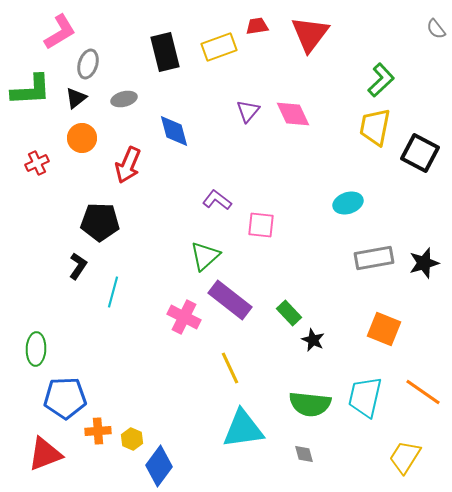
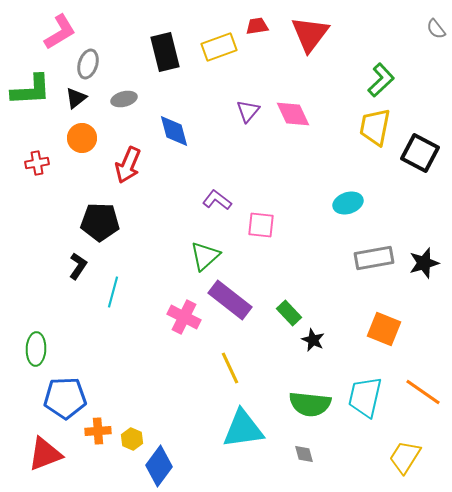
red cross at (37, 163): rotated 15 degrees clockwise
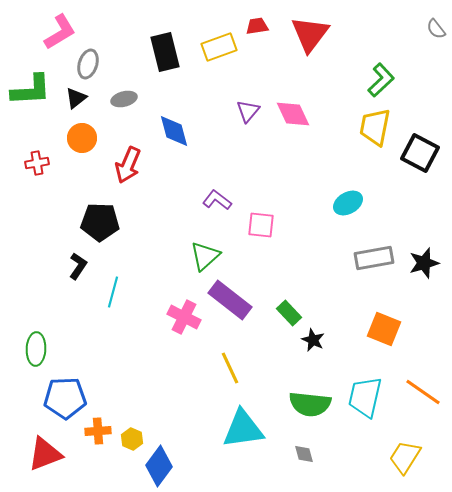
cyan ellipse at (348, 203): rotated 12 degrees counterclockwise
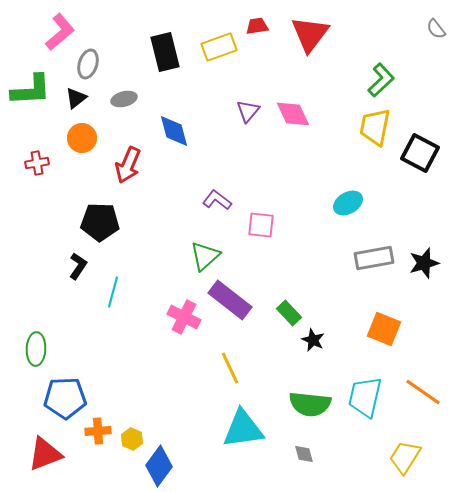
pink L-shape at (60, 32): rotated 9 degrees counterclockwise
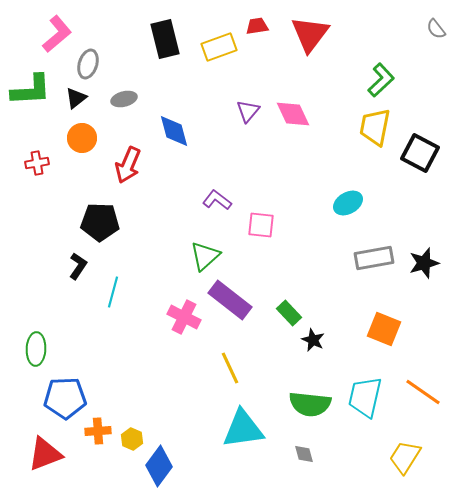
pink L-shape at (60, 32): moved 3 px left, 2 px down
black rectangle at (165, 52): moved 13 px up
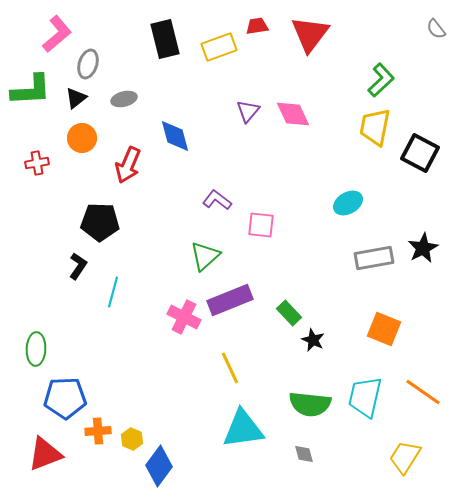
blue diamond at (174, 131): moved 1 px right, 5 px down
black star at (424, 263): moved 1 px left, 15 px up; rotated 12 degrees counterclockwise
purple rectangle at (230, 300): rotated 60 degrees counterclockwise
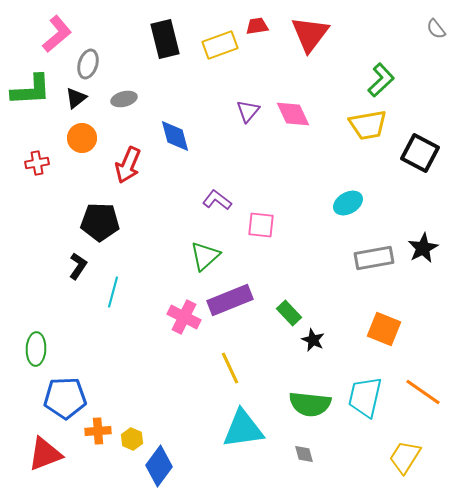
yellow rectangle at (219, 47): moved 1 px right, 2 px up
yellow trapezoid at (375, 127): moved 7 px left, 2 px up; rotated 111 degrees counterclockwise
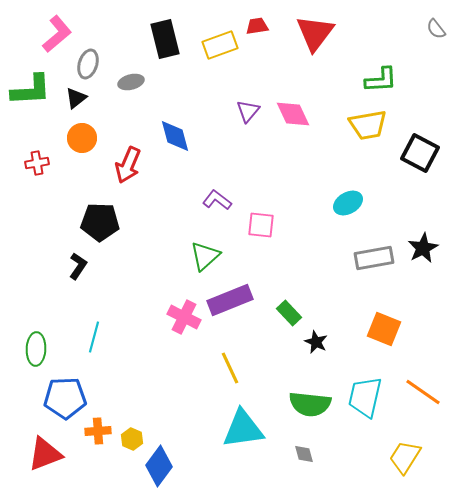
red triangle at (310, 34): moved 5 px right, 1 px up
green L-shape at (381, 80): rotated 40 degrees clockwise
gray ellipse at (124, 99): moved 7 px right, 17 px up
cyan line at (113, 292): moved 19 px left, 45 px down
black star at (313, 340): moved 3 px right, 2 px down
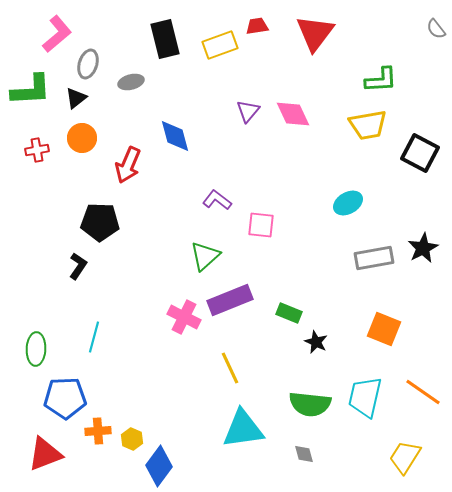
red cross at (37, 163): moved 13 px up
green rectangle at (289, 313): rotated 25 degrees counterclockwise
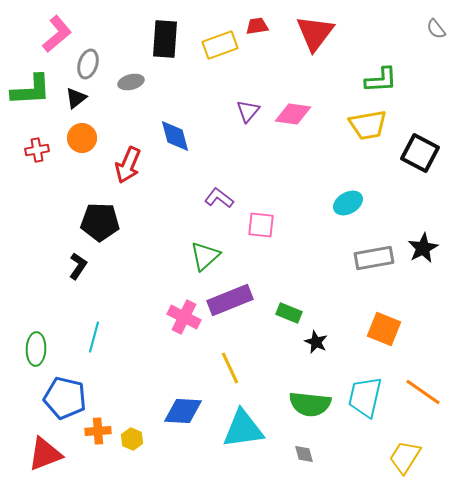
black rectangle at (165, 39): rotated 18 degrees clockwise
pink diamond at (293, 114): rotated 57 degrees counterclockwise
purple L-shape at (217, 200): moved 2 px right, 2 px up
blue pentagon at (65, 398): rotated 15 degrees clockwise
blue diamond at (159, 466): moved 24 px right, 55 px up; rotated 57 degrees clockwise
